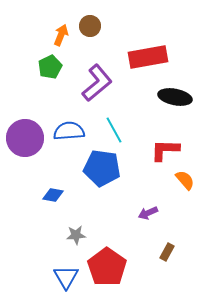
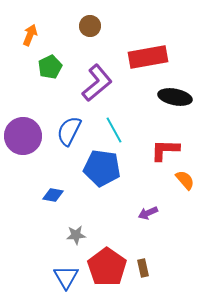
orange arrow: moved 31 px left
blue semicircle: rotated 60 degrees counterclockwise
purple circle: moved 2 px left, 2 px up
brown rectangle: moved 24 px left, 16 px down; rotated 42 degrees counterclockwise
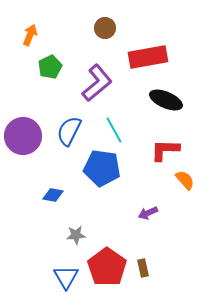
brown circle: moved 15 px right, 2 px down
black ellipse: moved 9 px left, 3 px down; rotated 12 degrees clockwise
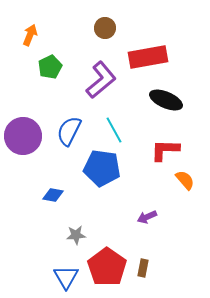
purple L-shape: moved 4 px right, 3 px up
purple arrow: moved 1 px left, 4 px down
brown rectangle: rotated 24 degrees clockwise
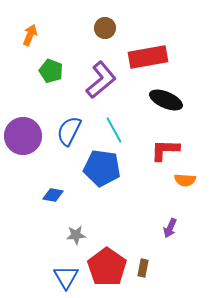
green pentagon: moved 1 px right, 4 px down; rotated 25 degrees counterclockwise
orange semicircle: rotated 135 degrees clockwise
purple arrow: moved 23 px right, 11 px down; rotated 42 degrees counterclockwise
